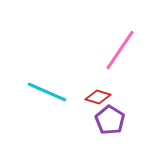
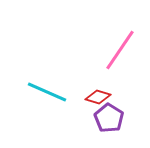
purple pentagon: moved 1 px left, 2 px up
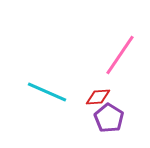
pink line: moved 5 px down
red diamond: rotated 20 degrees counterclockwise
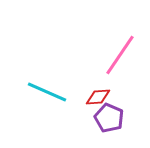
purple pentagon: rotated 8 degrees counterclockwise
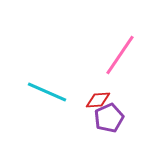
red diamond: moved 3 px down
purple pentagon: rotated 24 degrees clockwise
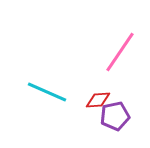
pink line: moved 3 px up
purple pentagon: moved 6 px right, 2 px up; rotated 12 degrees clockwise
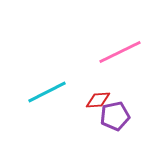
pink line: rotated 30 degrees clockwise
cyan line: rotated 51 degrees counterclockwise
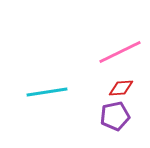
cyan line: rotated 18 degrees clockwise
red diamond: moved 23 px right, 12 px up
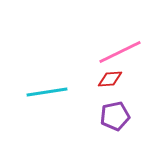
red diamond: moved 11 px left, 9 px up
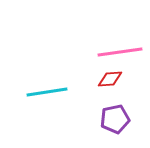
pink line: rotated 18 degrees clockwise
purple pentagon: moved 3 px down
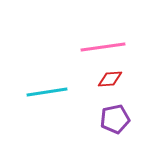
pink line: moved 17 px left, 5 px up
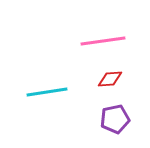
pink line: moved 6 px up
